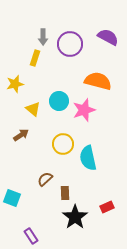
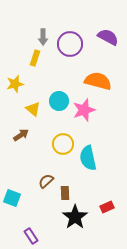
brown semicircle: moved 1 px right, 2 px down
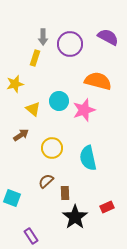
yellow circle: moved 11 px left, 4 px down
